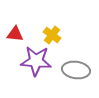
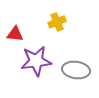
yellow cross: moved 5 px right, 13 px up; rotated 30 degrees clockwise
purple star: rotated 12 degrees counterclockwise
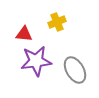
red triangle: moved 9 px right
gray ellipse: moved 1 px left; rotated 52 degrees clockwise
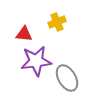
gray ellipse: moved 8 px left, 8 px down
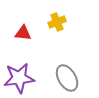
red triangle: moved 1 px left, 1 px up
purple star: moved 17 px left, 17 px down
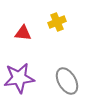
gray ellipse: moved 3 px down
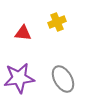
gray ellipse: moved 4 px left, 2 px up
